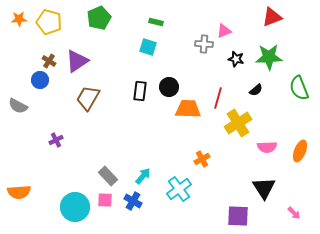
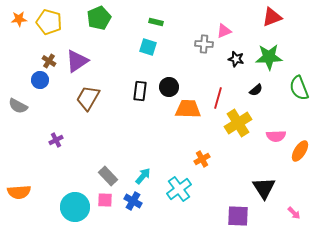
pink semicircle: moved 9 px right, 11 px up
orange ellipse: rotated 10 degrees clockwise
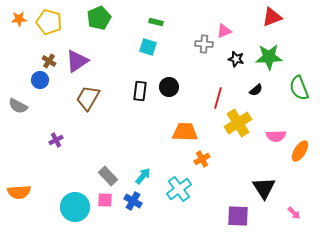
orange trapezoid: moved 3 px left, 23 px down
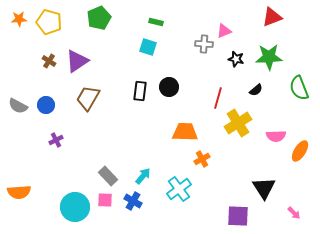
blue circle: moved 6 px right, 25 px down
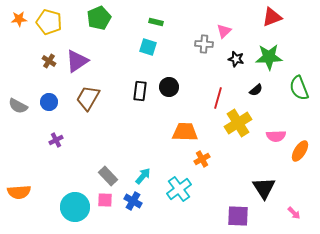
pink triangle: rotated 21 degrees counterclockwise
blue circle: moved 3 px right, 3 px up
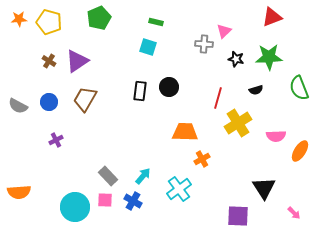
black semicircle: rotated 24 degrees clockwise
brown trapezoid: moved 3 px left, 1 px down
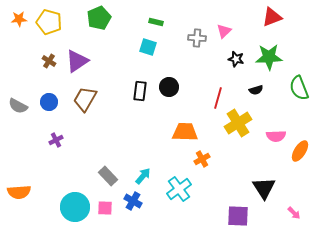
gray cross: moved 7 px left, 6 px up
pink square: moved 8 px down
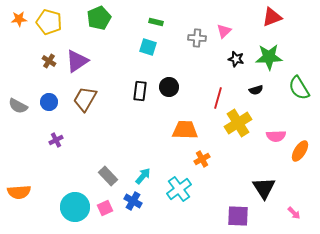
green semicircle: rotated 10 degrees counterclockwise
orange trapezoid: moved 2 px up
pink square: rotated 28 degrees counterclockwise
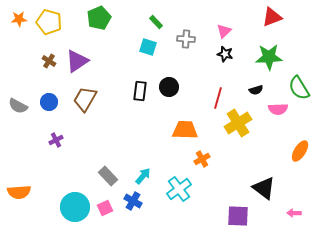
green rectangle: rotated 32 degrees clockwise
gray cross: moved 11 px left, 1 px down
black star: moved 11 px left, 5 px up
pink semicircle: moved 2 px right, 27 px up
black triangle: rotated 20 degrees counterclockwise
pink arrow: rotated 136 degrees clockwise
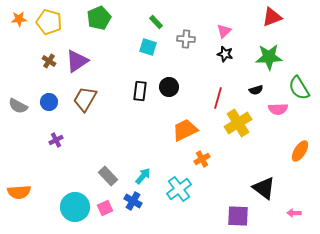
orange trapezoid: rotated 28 degrees counterclockwise
